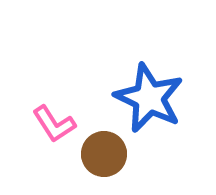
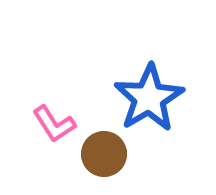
blue star: rotated 16 degrees clockwise
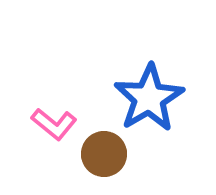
pink L-shape: rotated 18 degrees counterclockwise
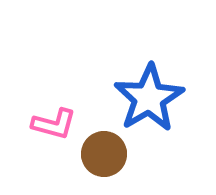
pink L-shape: rotated 24 degrees counterclockwise
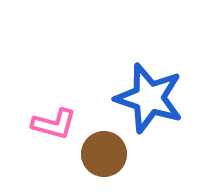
blue star: rotated 24 degrees counterclockwise
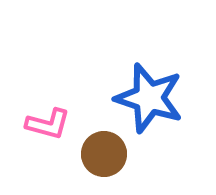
pink L-shape: moved 6 px left
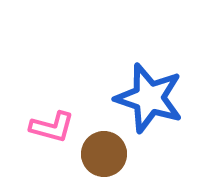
pink L-shape: moved 4 px right, 3 px down
